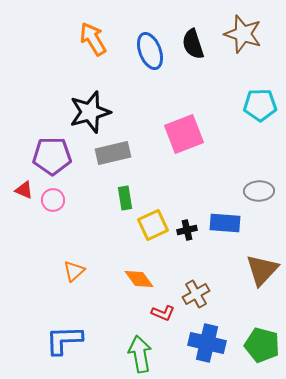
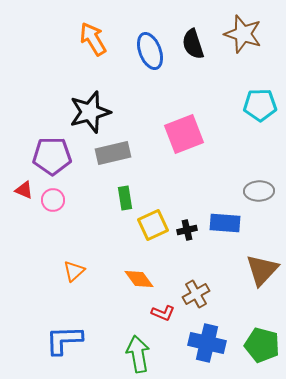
green arrow: moved 2 px left
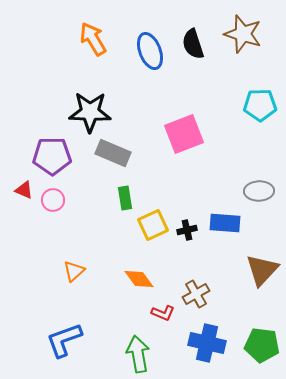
black star: rotated 18 degrees clockwise
gray rectangle: rotated 36 degrees clockwise
blue L-shape: rotated 18 degrees counterclockwise
green pentagon: rotated 8 degrees counterclockwise
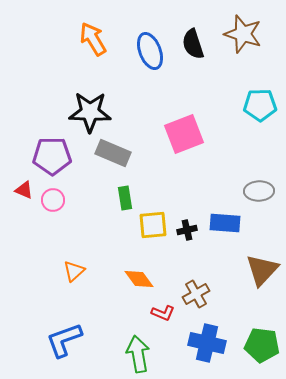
yellow square: rotated 20 degrees clockwise
